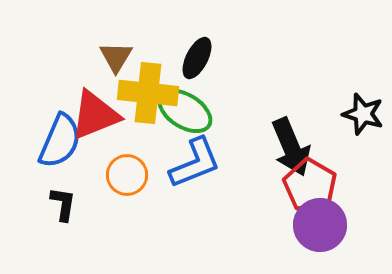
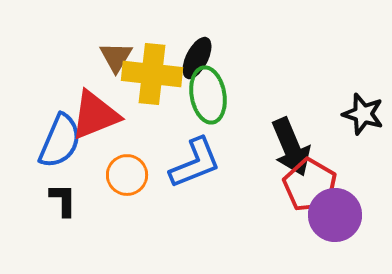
yellow cross: moved 4 px right, 19 px up
green ellipse: moved 23 px right, 16 px up; rotated 48 degrees clockwise
black L-shape: moved 4 px up; rotated 9 degrees counterclockwise
purple circle: moved 15 px right, 10 px up
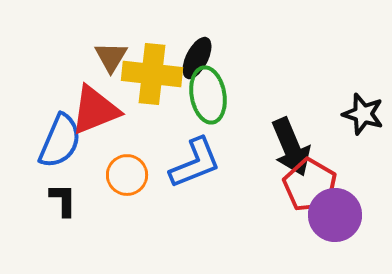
brown triangle: moved 5 px left
red triangle: moved 5 px up
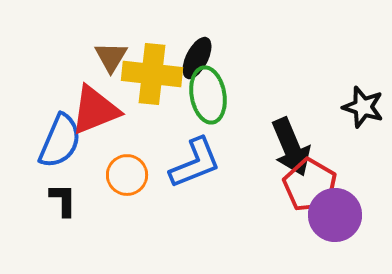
black star: moved 7 px up
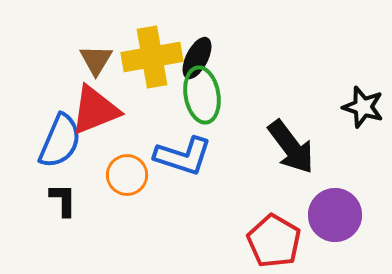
brown triangle: moved 15 px left, 3 px down
yellow cross: moved 17 px up; rotated 16 degrees counterclockwise
green ellipse: moved 6 px left
black arrow: rotated 14 degrees counterclockwise
blue L-shape: moved 12 px left, 7 px up; rotated 40 degrees clockwise
red pentagon: moved 36 px left, 56 px down
